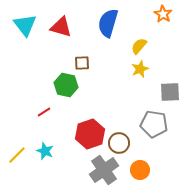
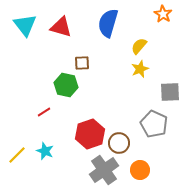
gray pentagon: rotated 16 degrees clockwise
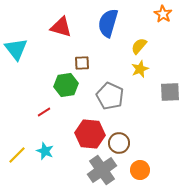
cyan triangle: moved 9 px left, 24 px down
green hexagon: rotated 20 degrees counterclockwise
gray pentagon: moved 44 px left, 28 px up
red hexagon: rotated 24 degrees clockwise
gray cross: moved 2 px left
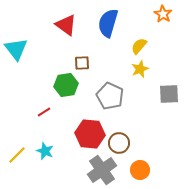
red triangle: moved 5 px right, 2 px up; rotated 20 degrees clockwise
gray square: moved 1 px left, 2 px down
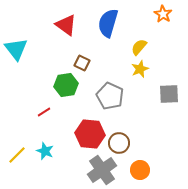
yellow semicircle: moved 1 px down
brown square: rotated 28 degrees clockwise
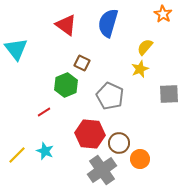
yellow semicircle: moved 6 px right
green hexagon: rotated 15 degrees counterclockwise
orange circle: moved 11 px up
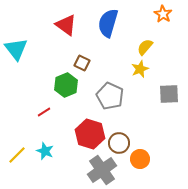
red hexagon: rotated 12 degrees clockwise
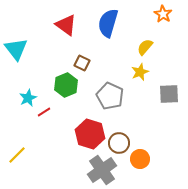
yellow star: moved 3 px down
cyan star: moved 17 px left, 53 px up; rotated 24 degrees clockwise
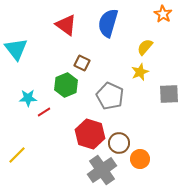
cyan star: rotated 24 degrees clockwise
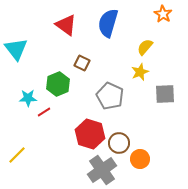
green hexagon: moved 8 px left, 1 px up
gray square: moved 4 px left
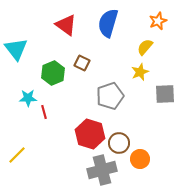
orange star: moved 5 px left, 7 px down; rotated 18 degrees clockwise
green hexagon: moved 5 px left, 11 px up
gray pentagon: rotated 28 degrees clockwise
red line: rotated 72 degrees counterclockwise
gray cross: rotated 20 degrees clockwise
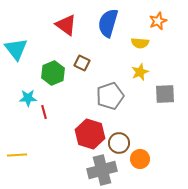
yellow semicircle: moved 5 px left, 4 px up; rotated 126 degrees counterclockwise
yellow line: rotated 42 degrees clockwise
